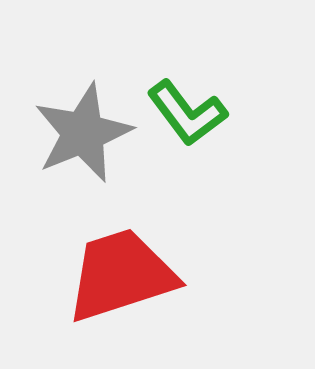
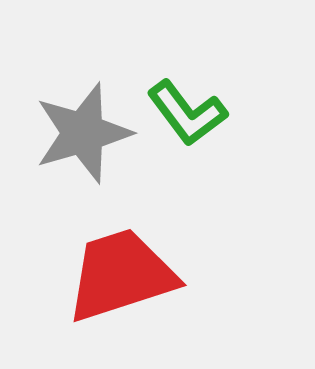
gray star: rotated 6 degrees clockwise
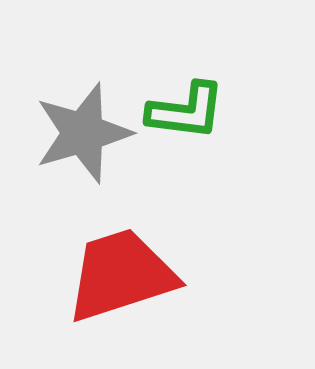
green L-shape: moved 1 px left, 2 px up; rotated 46 degrees counterclockwise
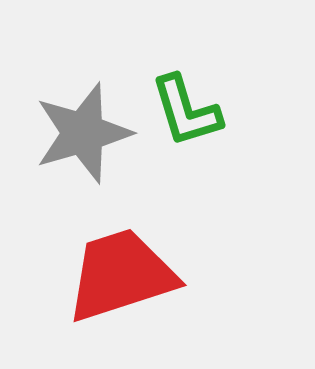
green L-shape: rotated 66 degrees clockwise
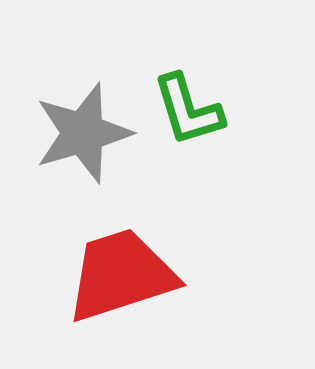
green L-shape: moved 2 px right, 1 px up
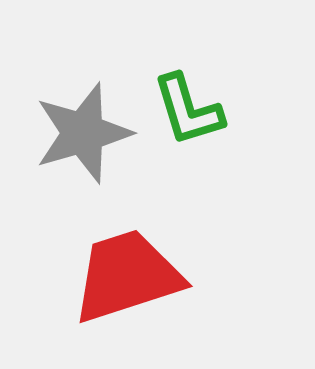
red trapezoid: moved 6 px right, 1 px down
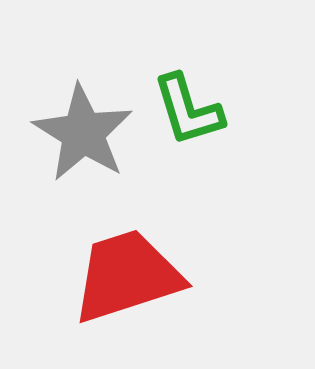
gray star: rotated 24 degrees counterclockwise
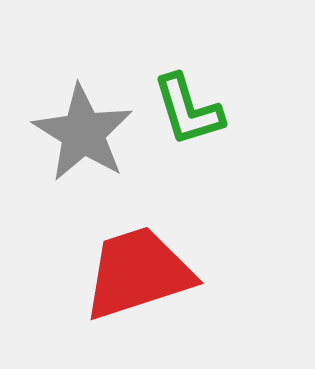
red trapezoid: moved 11 px right, 3 px up
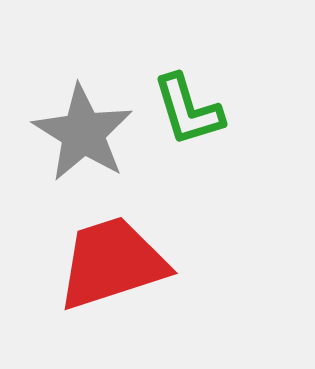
red trapezoid: moved 26 px left, 10 px up
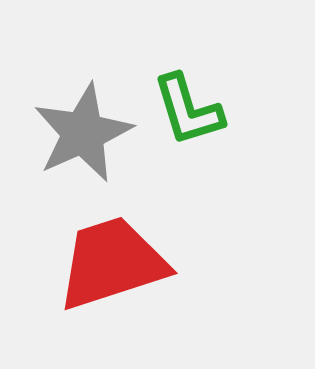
gray star: rotated 16 degrees clockwise
